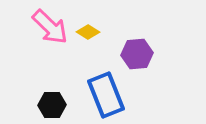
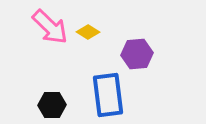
blue rectangle: moved 2 px right; rotated 15 degrees clockwise
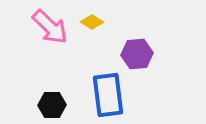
yellow diamond: moved 4 px right, 10 px up
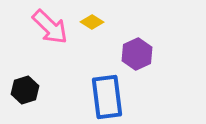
purple hexagon: rotated 20 degrees counterclockwise
blue rectangle: moved 1 px left, 2 px down
black hexagon: moved 27 px left, 15 px up; rotated 16 degrees counterclockwise
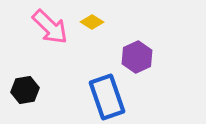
purple hexagon: moved 3 px down
black hexagon: rotated 8 degrees clockwise
blue rectangle: rotated 12 degrees counterclockwise
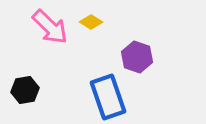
yellow diamond: moved 1 px left
purple hexagon: rotated 16 degrees counterclockwise
blue rectangle: moved 1 px right
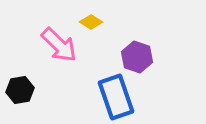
pink arrow: moved 9 px right, 18 px down
black hexagon: moved 5 px left
blue rectangle: moved 8 px right
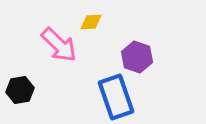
yellow diamond: rotated 35 degrees counterclockwise
